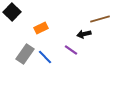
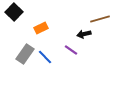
black square: moved 2 px right
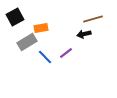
black square: moved 1 px right, 5 px down; rotated 18 degrees clockwise
brown line: moved 7 px left
orange rectangle: rotated 16 degrees clockwise
purple line: moved 5 px left, 3 px down; rotated 72 degrees counterclockwise
gray rectangle: moved 2 px right, 12 px up; rotated 24 degrees clockwise
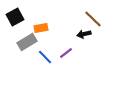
brown line: rotated 60 degrees clockwise
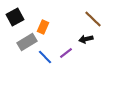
orange rectangle: moved 2 px right, 1 px up; rotated 56 degrees counterclockwise
black arrow: moved 2 px right, 5 px down
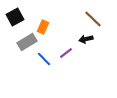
blue line: moved 1 px left, 2 px down
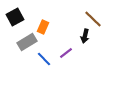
black arrow: moved 1 px left, 3 px up; rotated 64 degrees counterclockwise
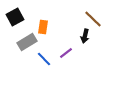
orange rectangle: rotated 16 degrees counterclockwise
